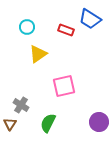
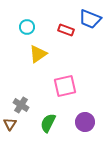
blue trapezoid: rotated 10 degrees counterclockwise
pink square: moved 1 px right
purple circle: moved 14 px left
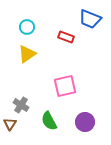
red rectangle: moved 7 px down
yellow triangle: moved 11 px left
green semicircle: moved 1 px right, 2 px up; rotated 54 degrees counterclockwise
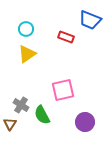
blue trapezoid: moved 1 px down
cyan circle: moved 1 px left, 2 px down
pink square: moved 2 px left, 4 px down
green semicircle: moved 7 px left, 6 px up
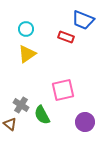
blue trapezoid: moved 7 px left
brown triangle: rotated 24 degrees counterclockwise
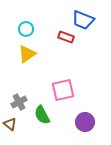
gray cross: moved 2 px left, 3 px up; rotated 28 degrees clockwise
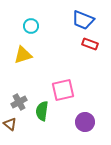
cyan circle: moved 5 px right, 3 px up
red rectangle: moved 24 px right, 7 px down
yellow triangle: moved 4 px left, 1 px down; rotated 18 degrees clockwise
green semicircle: moved 4 px up; rotated 36 degrees clockwise
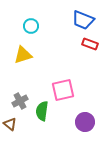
gray cross: moved 1 px right, 1 px up
